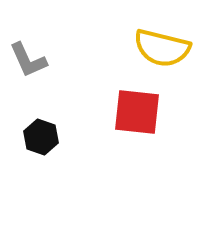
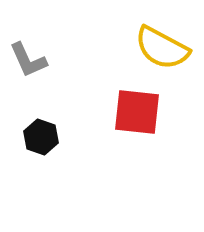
yellow semicircle: rotated 14 degrees clockwise
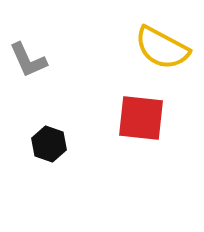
red square: moved 4 px right, 6 px down
black hexagon: moved 8 px right, 7 px down
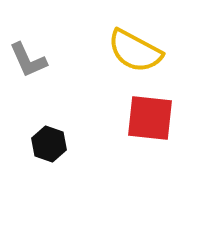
yellow semicircle: moved 27 px left, 3 px down
red square: moved 9 px right
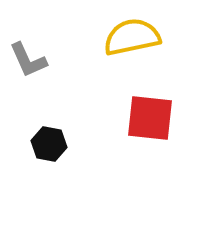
yellow semicircle: moved 3 px left, 14 px up; rotated 140 degrees clockwise
black hexagon: rotated 8 degrees counterclockwise
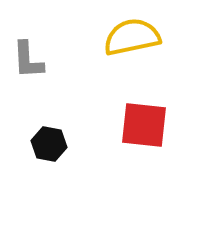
gray L-shape: rotated 21 degrees clockwise
red square: moved 6 px left, 7 px down
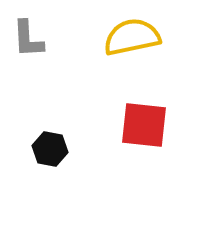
gray L-shape: moved 21 px up
black hexagon: moved 1 px right, 5 px down
